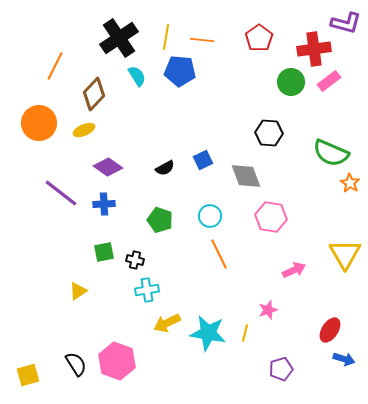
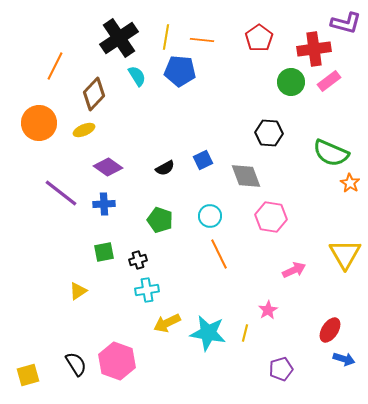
black cross at (135, 260): moved 3 px right; rotated 30 degrees counterclockwise
pink star at (268, 310): rotated 12 degrees counterclockwise
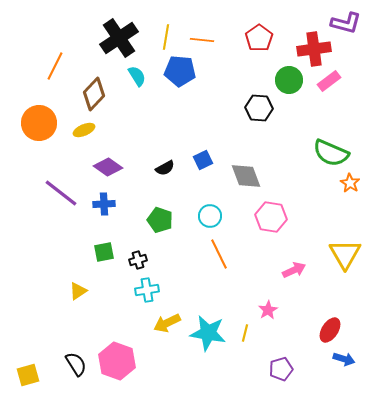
green circle at (291, 82): moved 2 px left, 2 px up
black hexagon at (269, 133): moved 10 px left, 25 px up
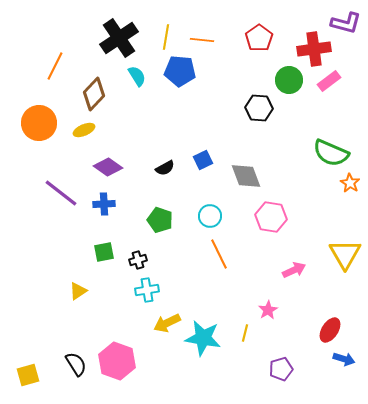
cyan star at (208, 333): moved 5 px left, 5 px down
